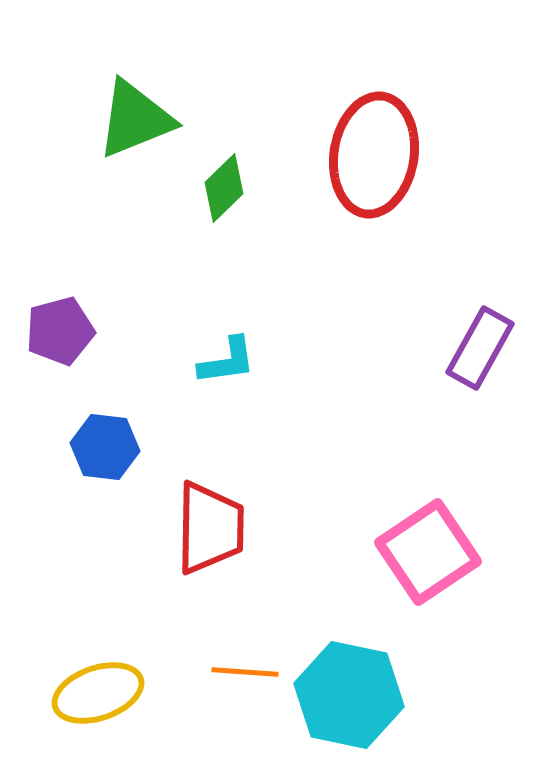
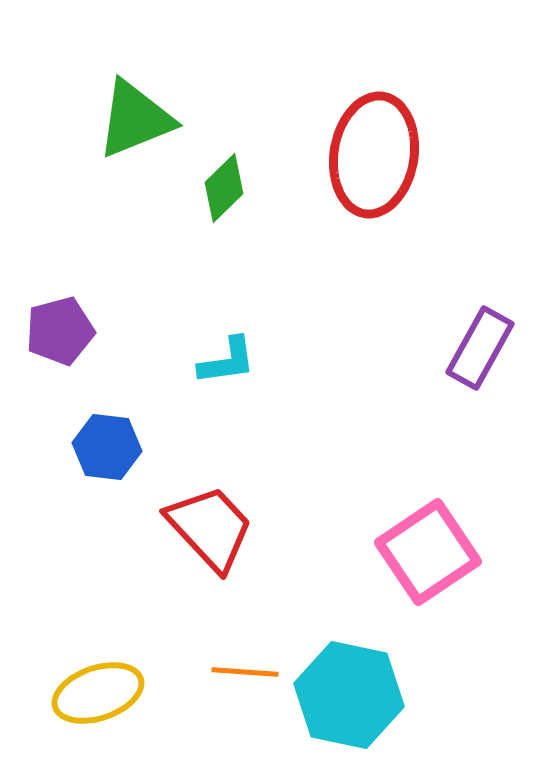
blue hexagon: moved 2 px right
red trapezoid: rotated 44 degrees counterclockwise
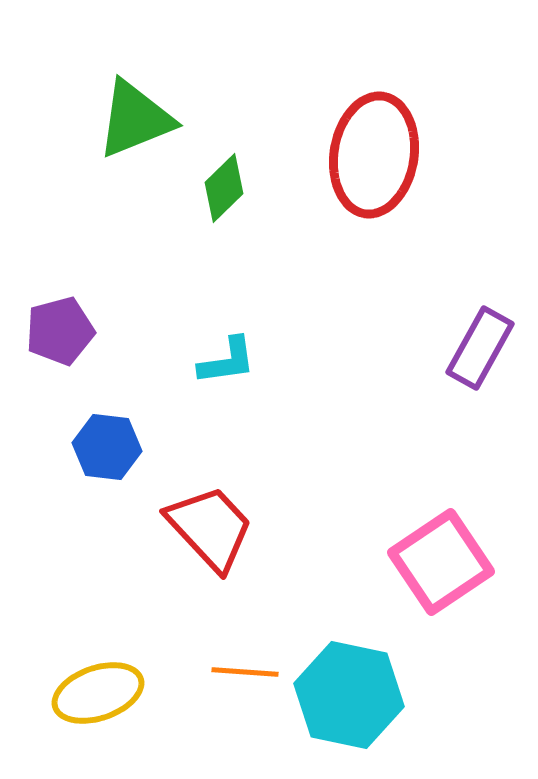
pink square: moved 13 px right, 10 px down
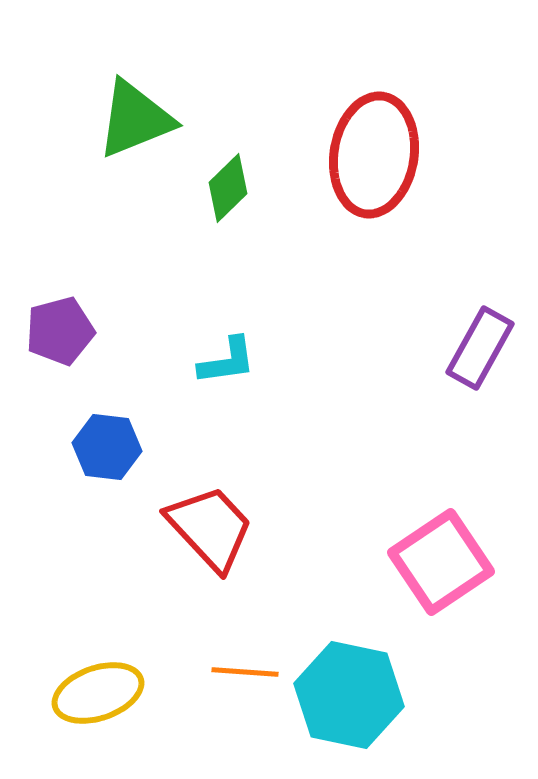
green diamond: moved 4 px right
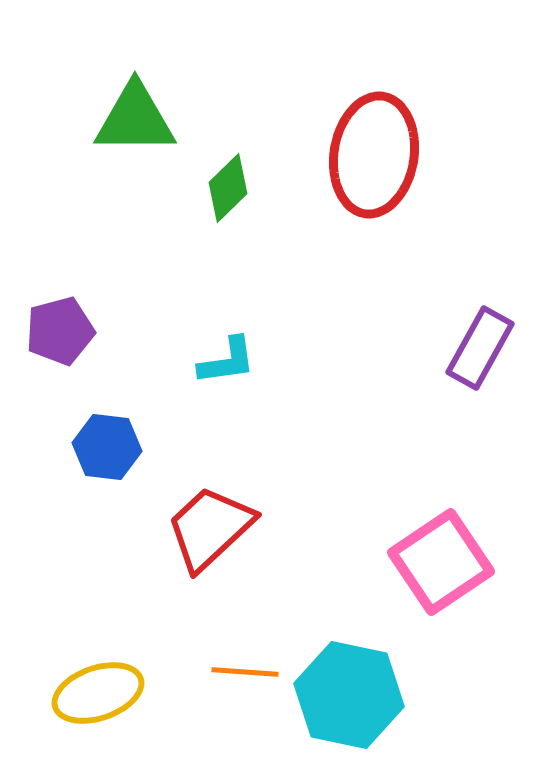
green triangle: rotated 22 degrees clockwise
red trapezoid: rotated 90 degrees counterclockwise
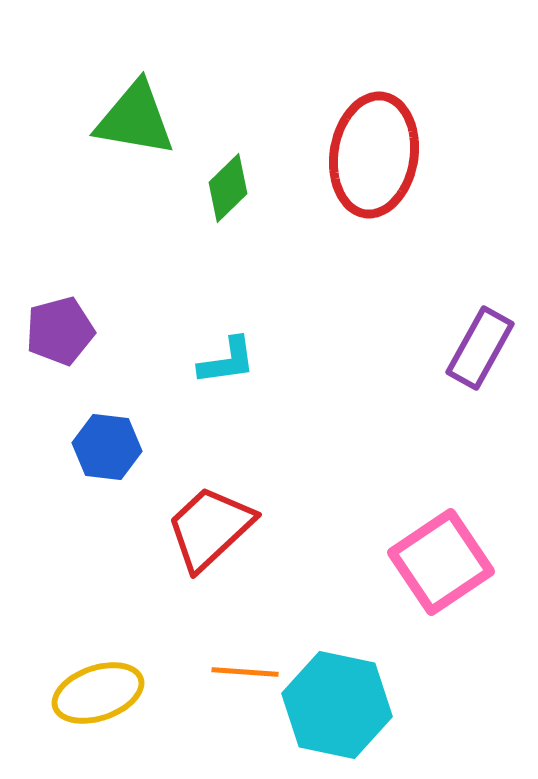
green triangle: rotated 10 degrees clockwise
cyan hexagon: moved 12 px left, 10 px down
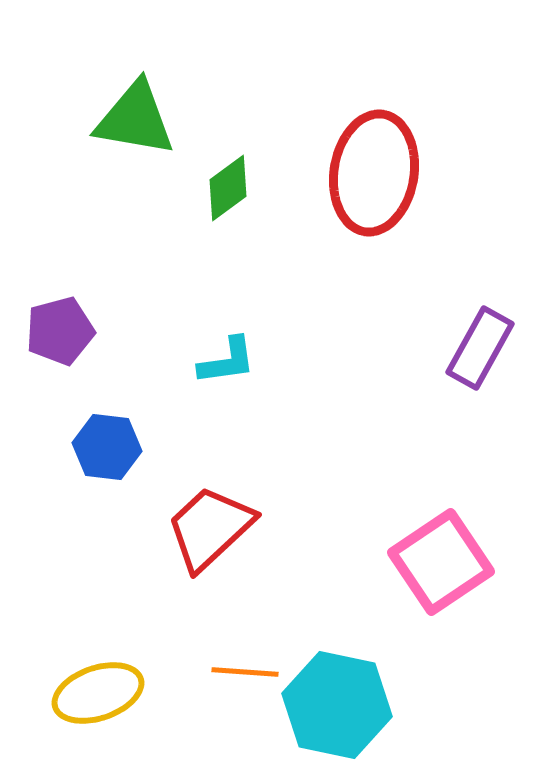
red ellipse: moved 18 px down
green diamond: rotated 8 degrees clockwise
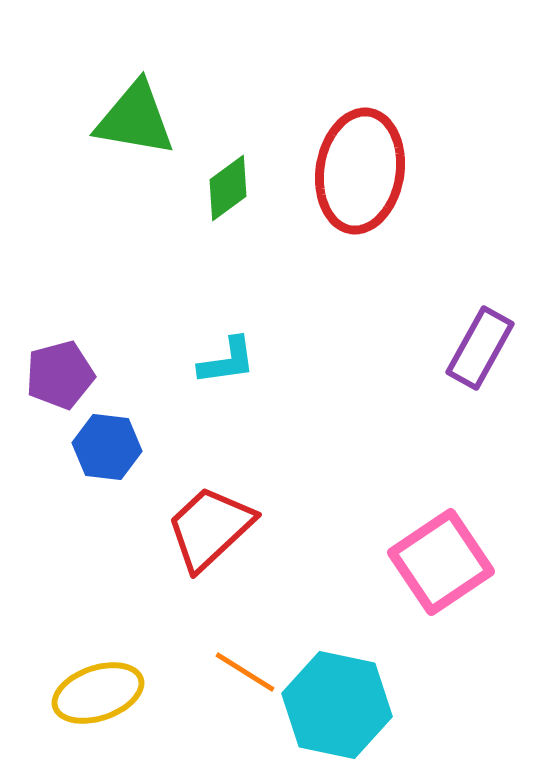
red ellipse: moved 14 px left, 2 px up
purple pentagon: moved 44 px down
orange line: rotated 28 degrees clockwise
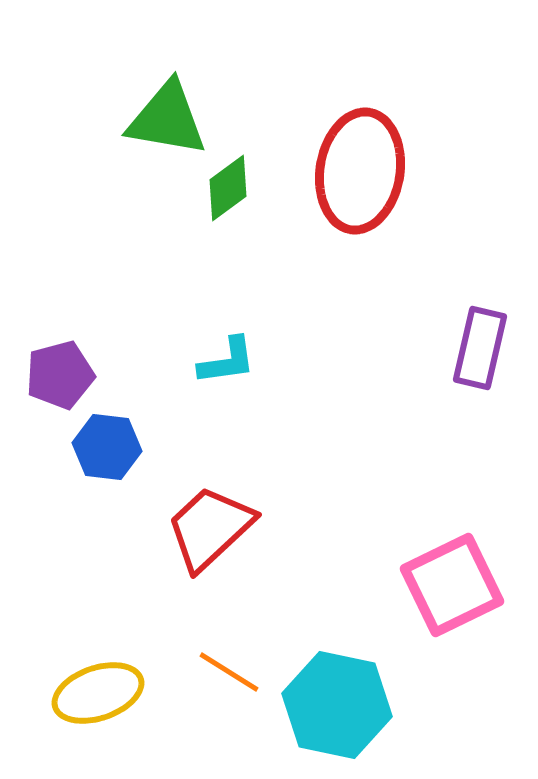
green triangle: moved 32 px right
purple rectangle: rotated 16 degrees counterclockwise
pink square: moved 11 px right, 23 px down; rotated 8 degrees clockwise
orange line: moved 16 px left
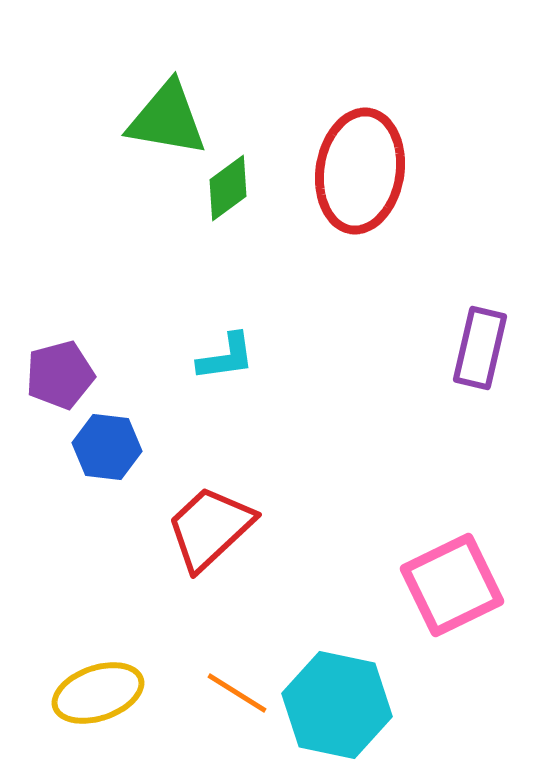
cyan L-shape: moved 1 px left, 4 px up
orange line: moved 8 px right, 21 px down
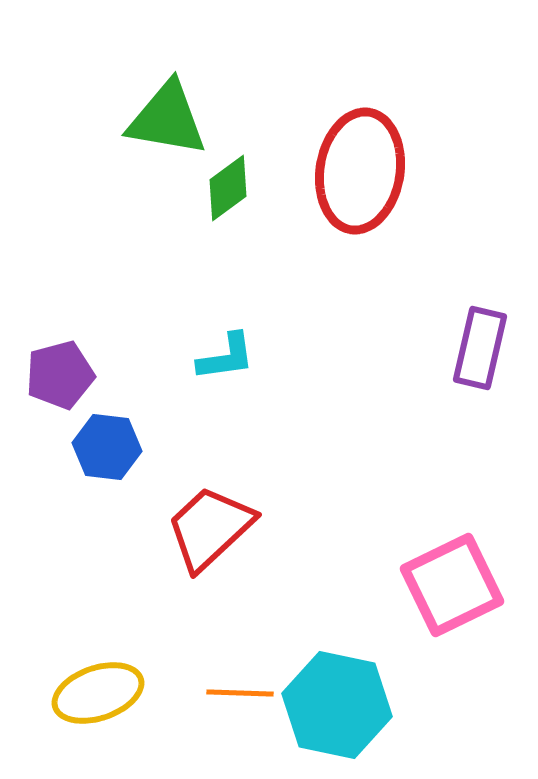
orange line: moved 3 px right; rotated 30 degrees counterclockwise
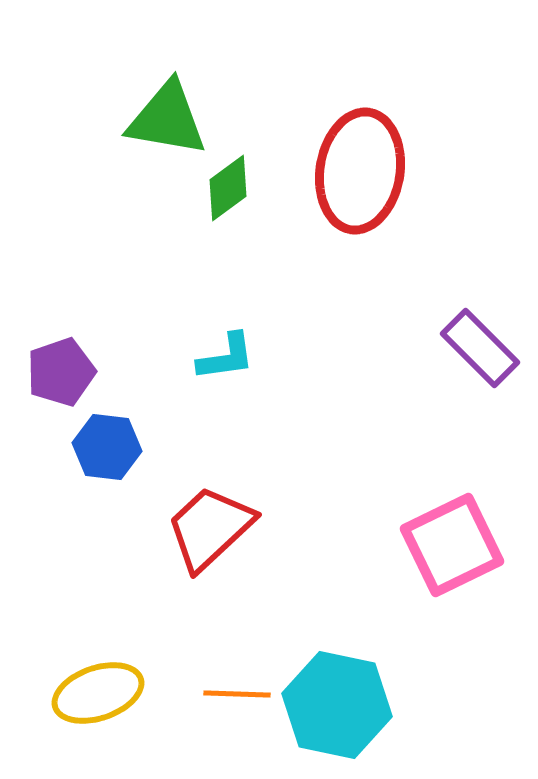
purple rectangle: rotated 58 degrees counterclockwise
purple pentagon: moved 1 px right, 3 px up; rotated 4 degrees counterclockwise
pink square: moved 40 px up
orange line: moved 3 px left, 1 px down
